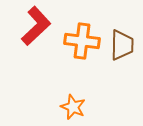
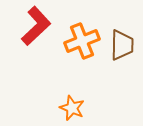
orange cross: rotated 28 degrees counterclockwise
orange star: moved 1 px left, 1 px down
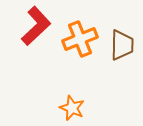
orange cross: moved 2 px left, 2 px up
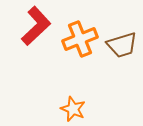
brown trapezoid: rotated 72 degrees clockwise
orange star: moved 1 px right, 1 px down
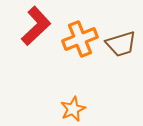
brown trapezoid: moved 1 px left, 1 px up
orange star: rotated 25 degrees clockwise
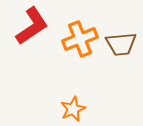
red L-shape: moved 4 px left; rotated 9 degrees clockwise
brown trapezoid: rotated 12 degrees clockwise
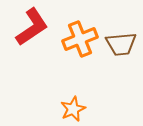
red L-shape: moved 1 px down
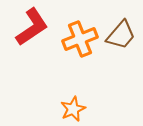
brown trapezoid: moved 9 px up; rotated 44 degrees counterclockwise
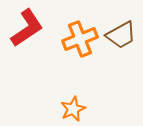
red L-shape: moved 5 px left, 1 px down
brown trapezoid: rotated 20 degrees clockwise
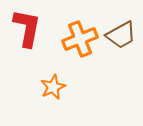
red L-shape: rotated 45 degrees counterclockwise
orange star: moved 20 px left, 22 px up
